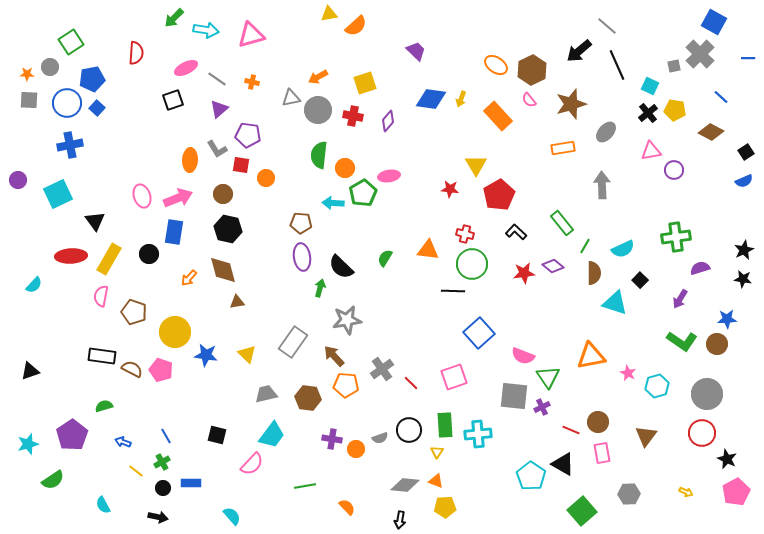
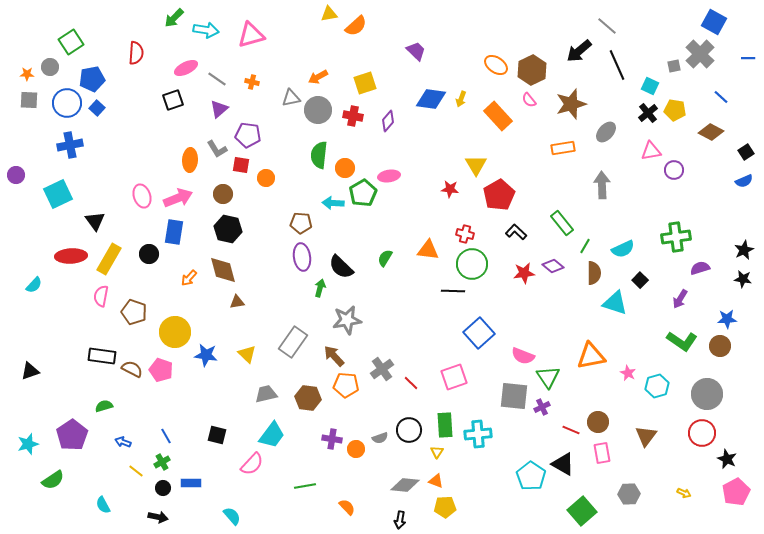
purple circle at (18, 180): moved 2 px left, 5 px up
brown circle at (717, 344): moved 3 px right, 2 px down
yellow arrow at (686, 492): moved 2 px left, 1 px down
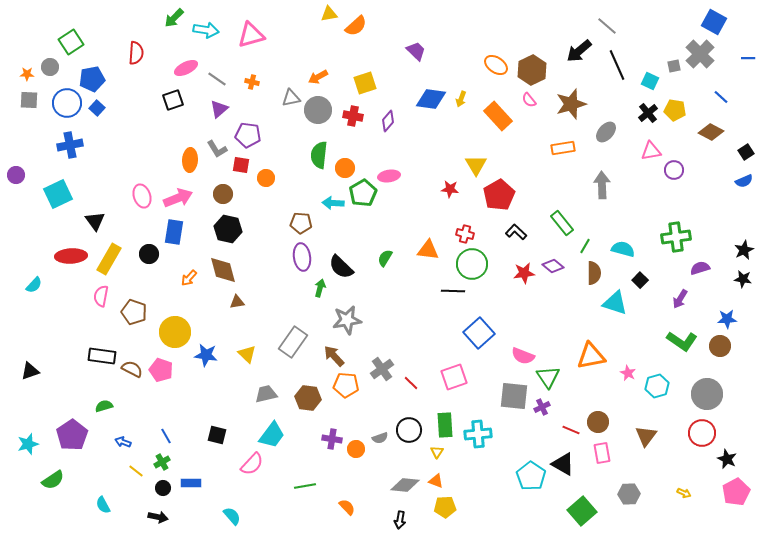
cyan square at (650, 86): moved 5 px up
cyan semicircle at (623, 249): rotated 140 degrees counterclockwise
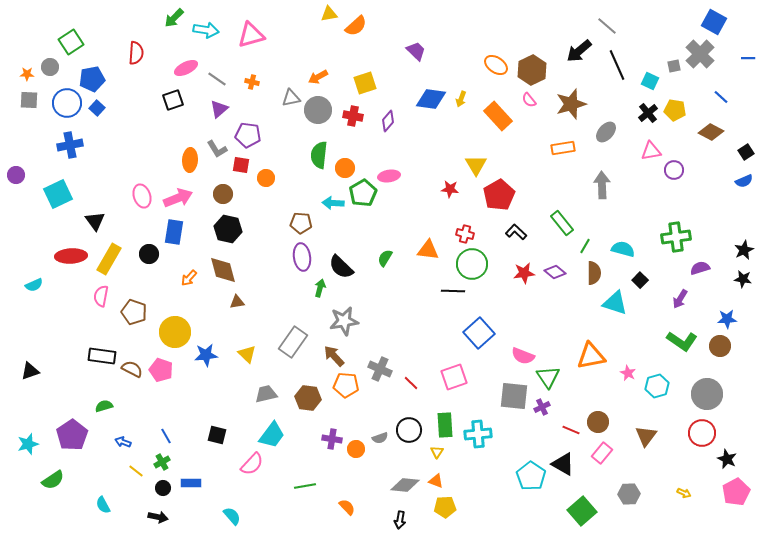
purple diamond at (553, 266): moved 2 px right, 6 px down
cyan semicircle at (34, 285): rotated 24 degrees clockwise
gray star at (347, 320): moved 3 px left, 1 px down
blue star at (206, 355): rotated 15 degrees counterclockwise
gray cross at (382, 369): moved 2 px left; rotated 30 degrees counterclockwise
pink rectangle at (602, 453): rotated 50 degrees clockwise
